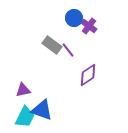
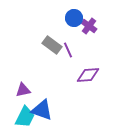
purple line: rotated 14 degrees clockwise
purple diamond: rotated 30 degrees clockwise
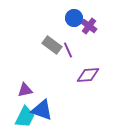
purple triangle: moved 2 px right
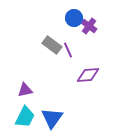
blue triangle: moved 10 px right, 8 px down; rotated 45 degrees clockwise
